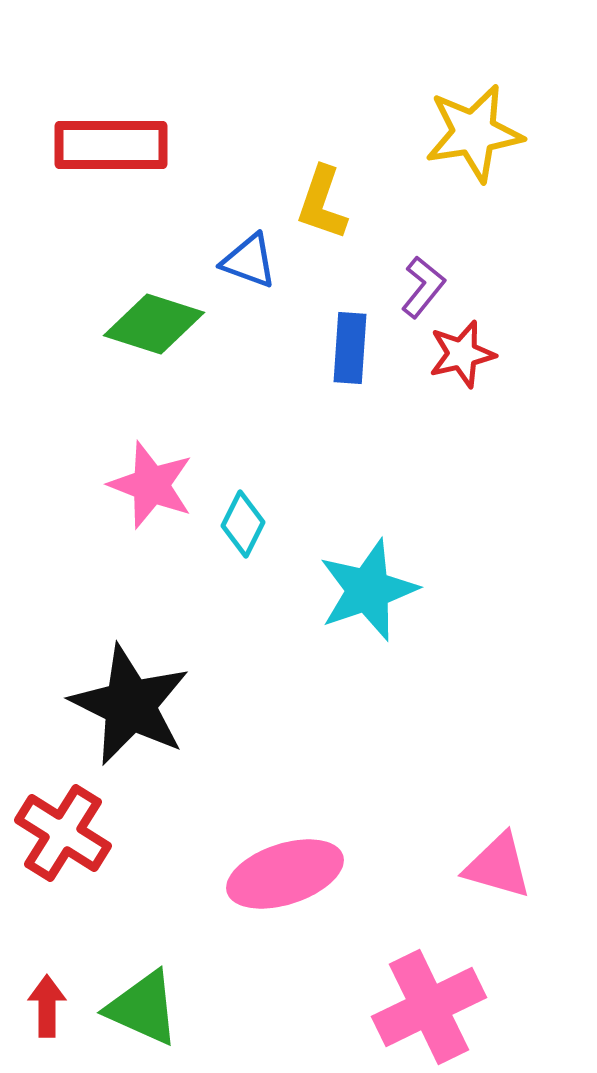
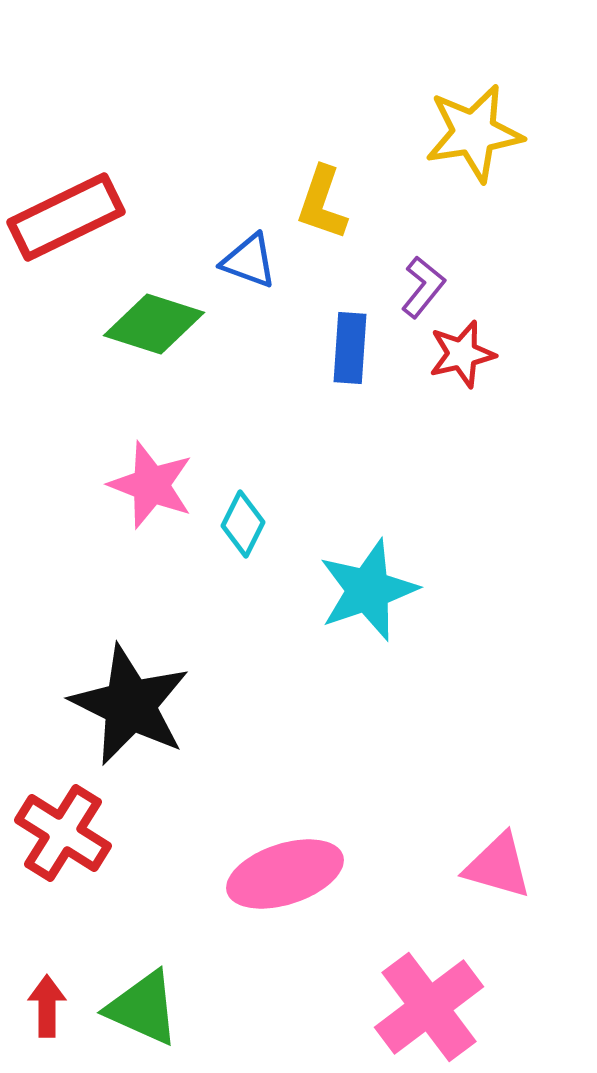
red rectangle: moved 45 px left, 72 px down; rotated 26 degrees counterclockwise
pink cross: rotated 11 degrees counterclockwise
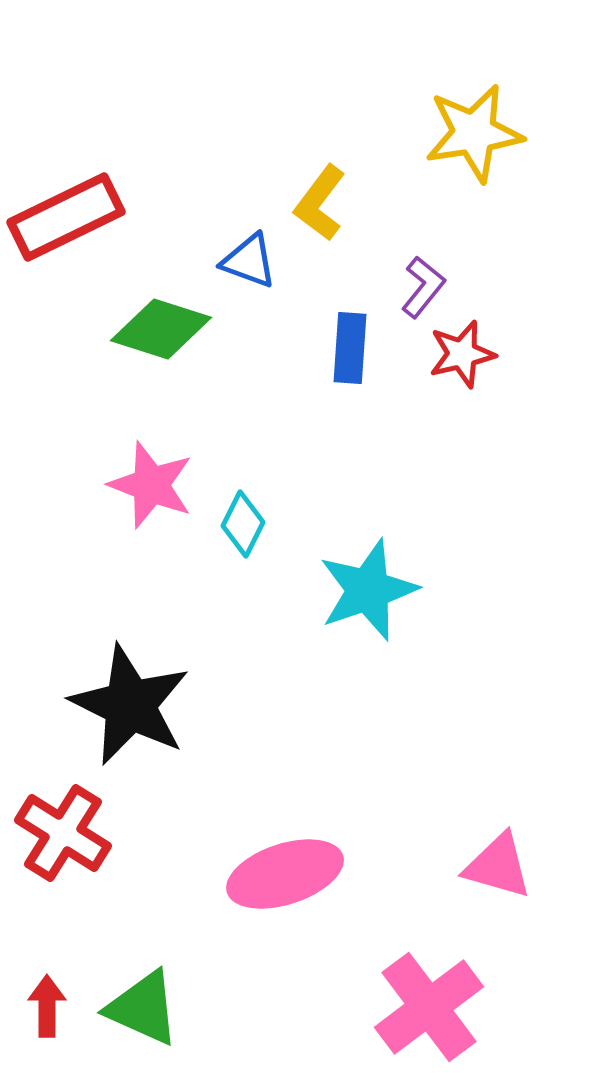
yellow L-shape: moved 2 px left; rotated 18 degrees clockwise
green diamond: moved 7 px right, 5 px down
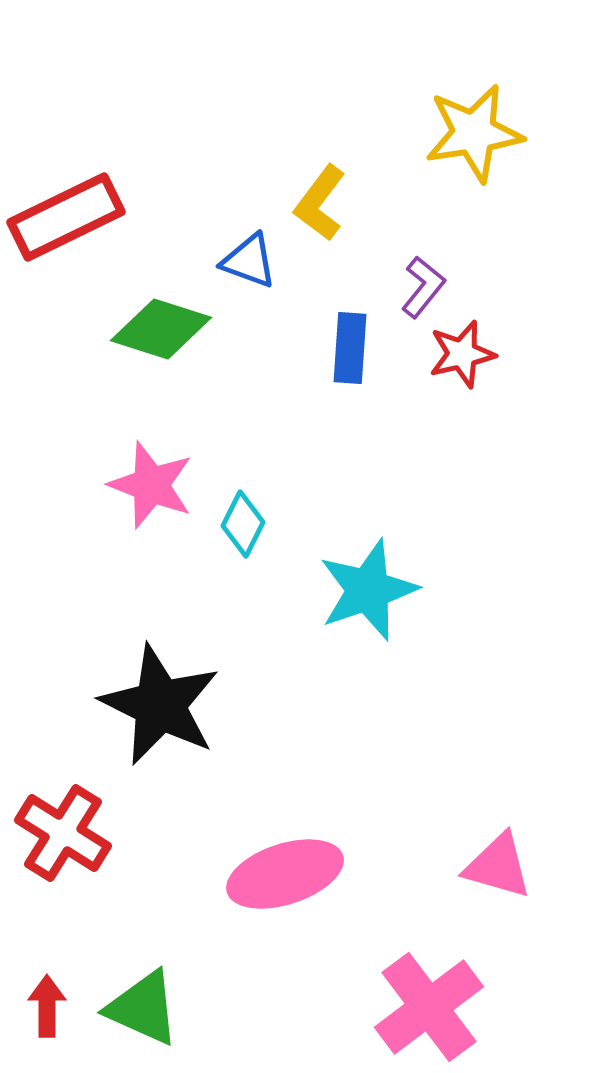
black star: moved 30 px right
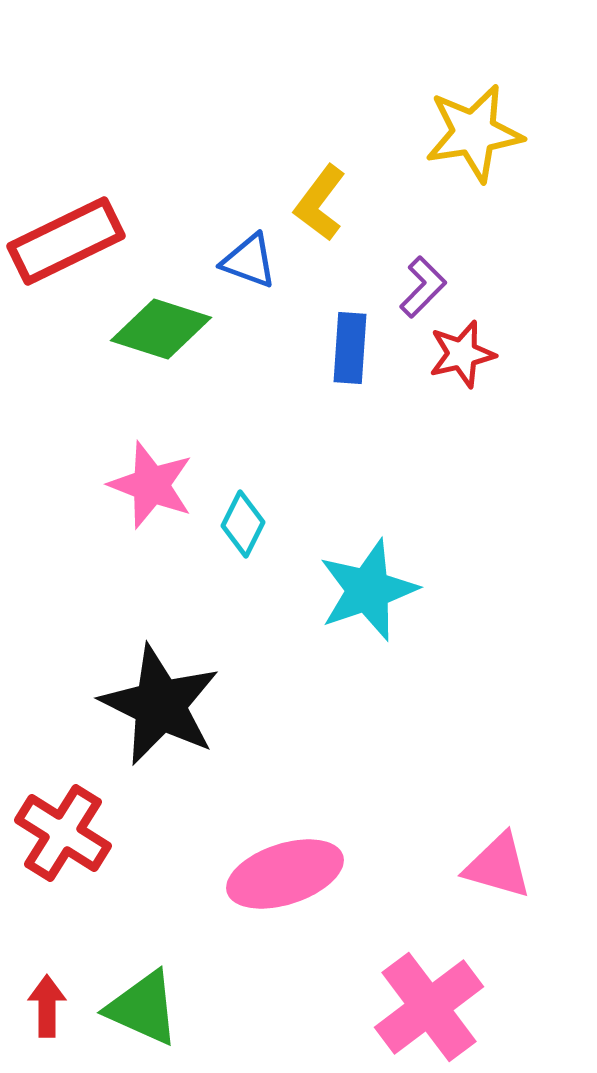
red rectangle: moved 24 px down
purple L-shape: rotated 6 degrees clockwise
